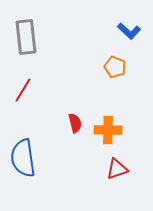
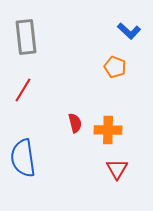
red triangle: rotated 40 degrees counterclockwise
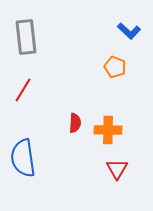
red semicircle: rotated 18 degrees clockwise
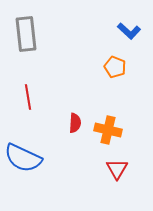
gray rectangle: moved 3 px up
red line: moved 5 px right, 7 px down; rotated 40 degrees counterclockwise
orange cross: rotated 12 degrees clockwise
blue semicircle: rotated 57 degrees counterclockwise
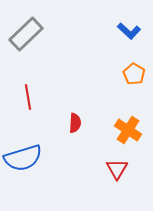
gray rectangle: rotated 52 degrees clockwise
orange pentagon: moved 19 px right, 7 px down; rotated 10 degrees clockwise
orange cross: moved 20 px right; rotated 20 degrees clockwise
blue semicircle: rotated 42 degrees counterclockwise
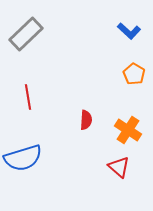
red semicircle: moved 11 px right, 3 px up
red triangle: moved 2 px right, 2 px up; rotated 20 degrees counterclockwise
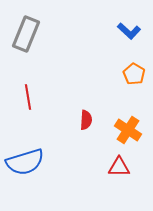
gray rectangle: rotated 24 degrees counterclockwise
blue semicircle: moved 2 px right, 4 px down
red triangle: rotated 40 degrees counterclockwise
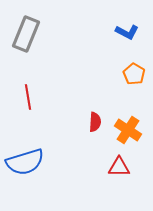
blue L-shape: moved 2 px left, 1 px down; rotated 15 degrees counterclockwise
red semicircle: moved 9 px right, 2 px down
